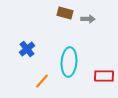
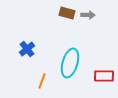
brown rectangle: moved 2 px right
gray arrow: moved 4 px up
cyan ellipse: moved 1 px right, 1 px down; rotated 12 degrees clockwise
orange line: rotated 21 degrees counterclockwise
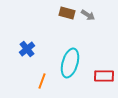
gray arrow: rotated 32 degrees clockwise
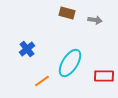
gray arrow: moved 7 px right, 5 px down; rotated 24 degrees counterclockwise
cyan ellipse: rotated 16 degrees clockwise
orange line: rotated 35 degrees clockwise
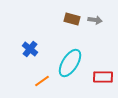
brown rectangle: moved 5 px right, 6 px down
blue cross: moved 3 px right; rotated 14 degrees counterclockwise
red rectangle: moved 1 px left, 1 px down
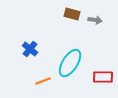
brown rectangle: moved 5 px up
orange line: moved 1 px right; rotated 14 degrees clockwise
